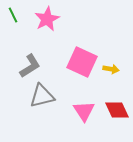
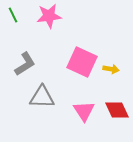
pink star: moved 2 px right, 3 px up; rotated 20 degrees clockwise
gray L-shape: moved 5 px left, 2 px up
gray triangle: moved 1 px down; rotated 16 degrees clockwise
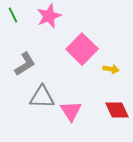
pink star: rotated 15 degrees counterclockwise
pink square: moved 13 px up; rotated 20 degrees clockwise
pink triangle: moved 13 px left
